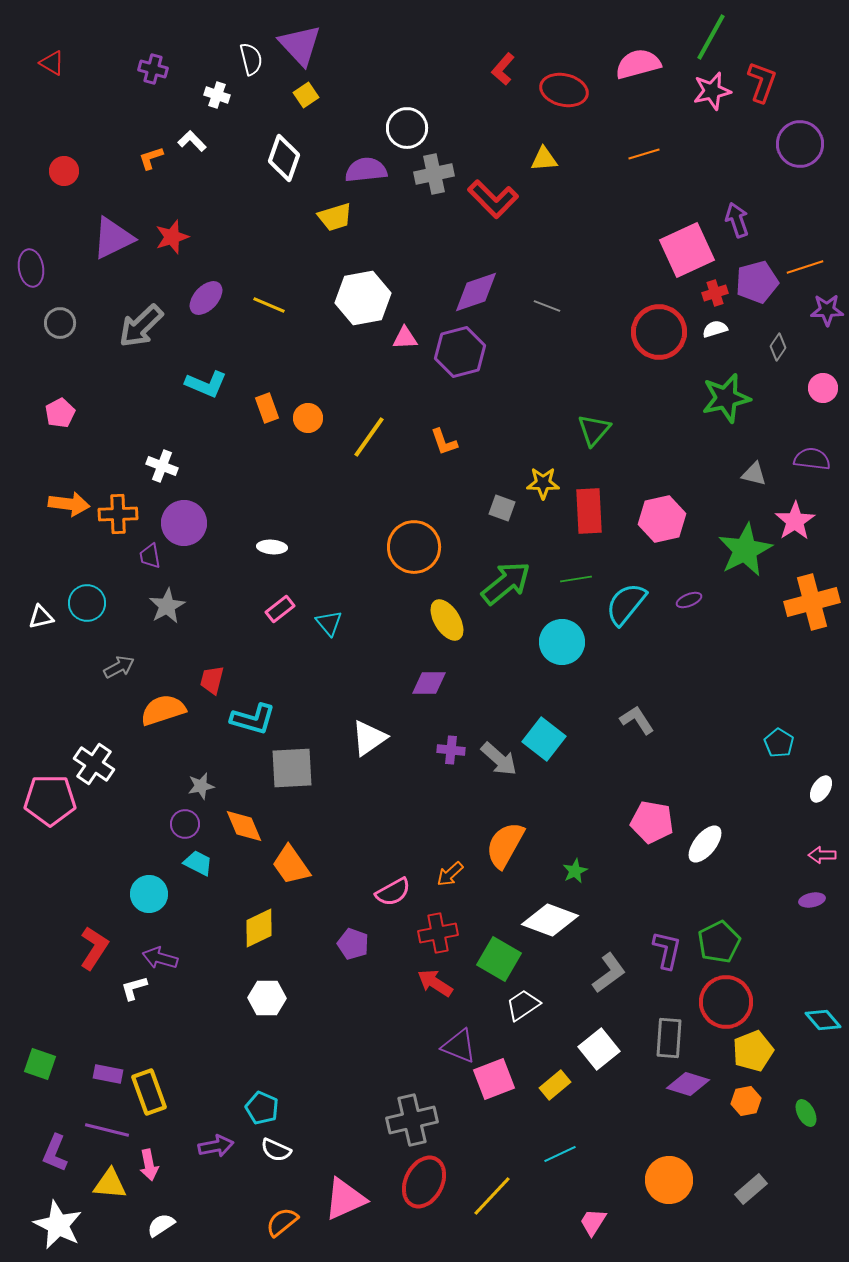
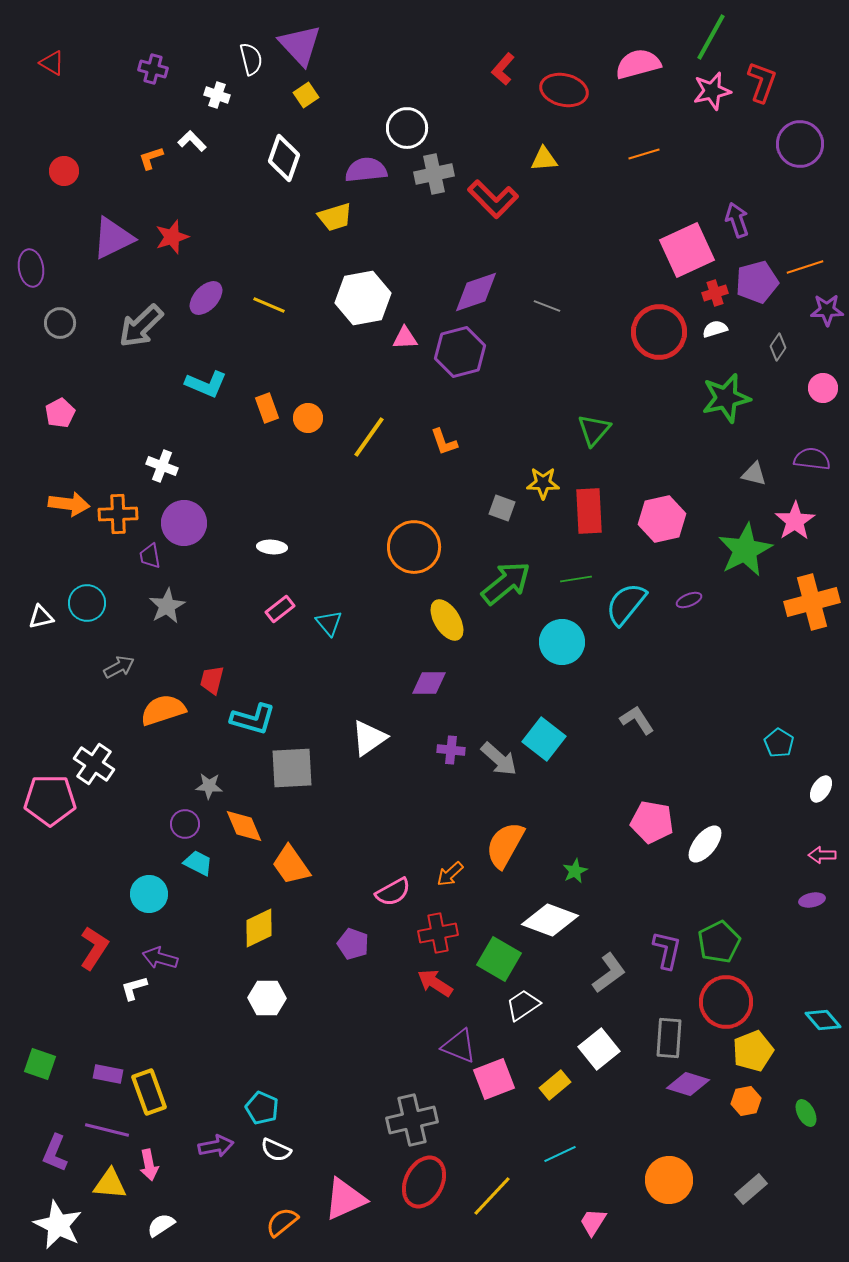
gray star at (201, 786): moved 8 px right; rotated 16 degrees clockwise
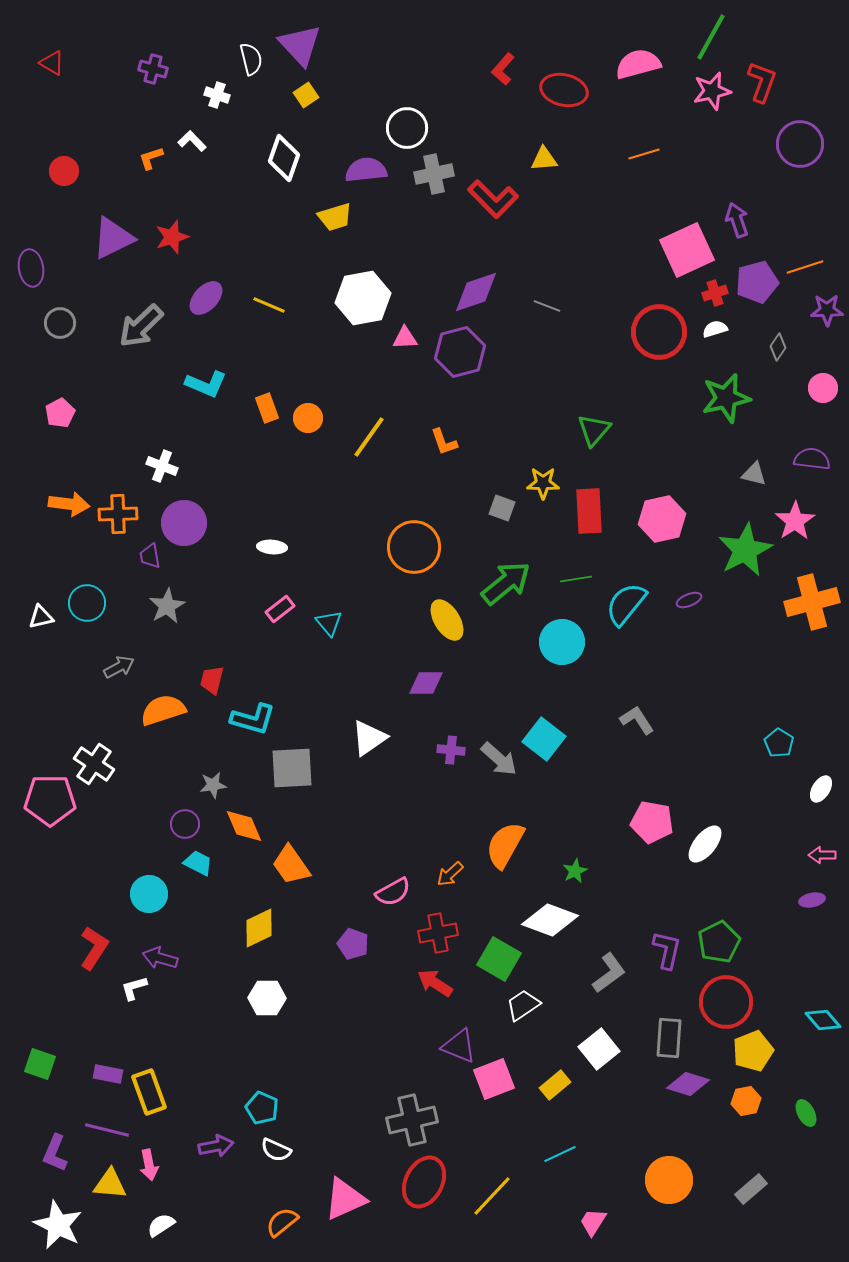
purple diamond at (429, 683): moved 3 px left
gray star at (209, 786): moved 4 px right, 1 px up; rotated 12 degrees counterclockwise
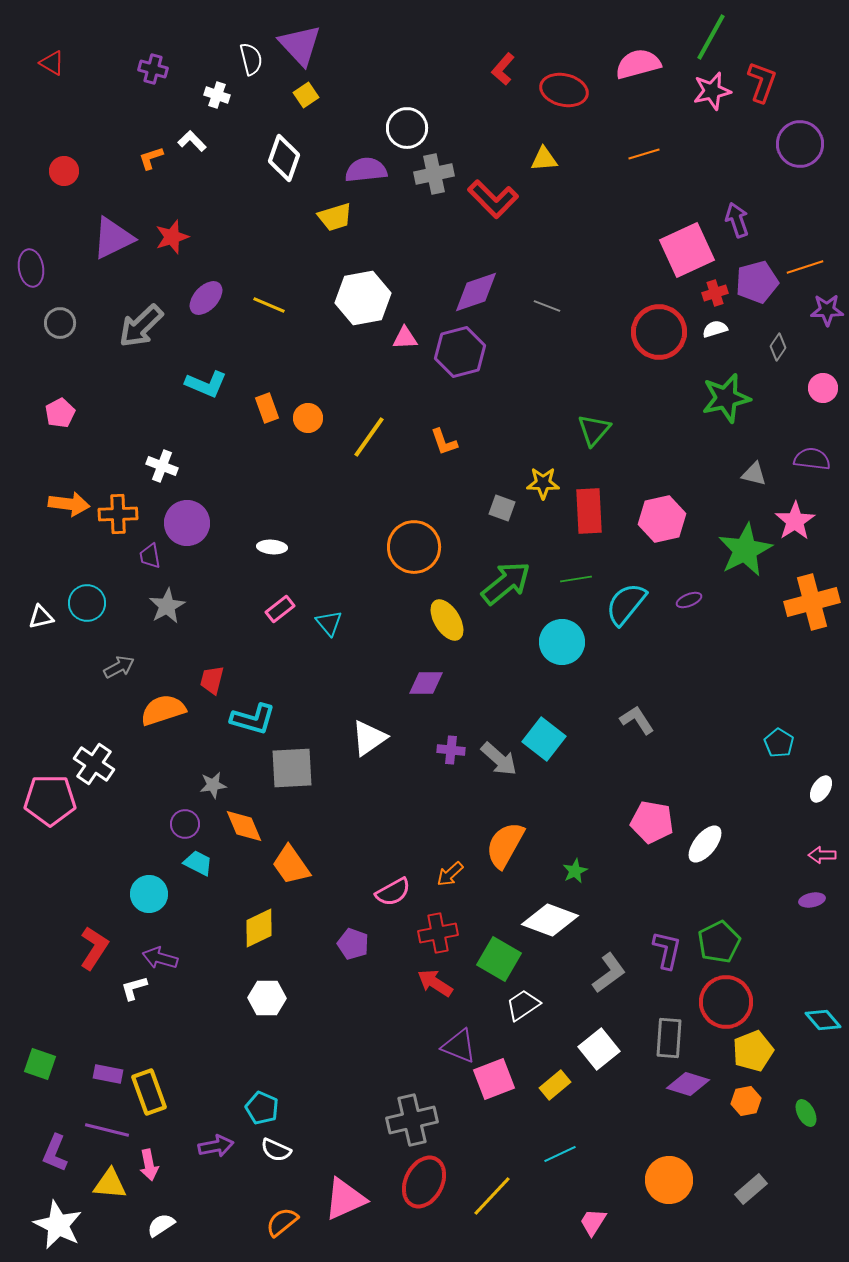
purple circle at (184, 523): moved 3 px right
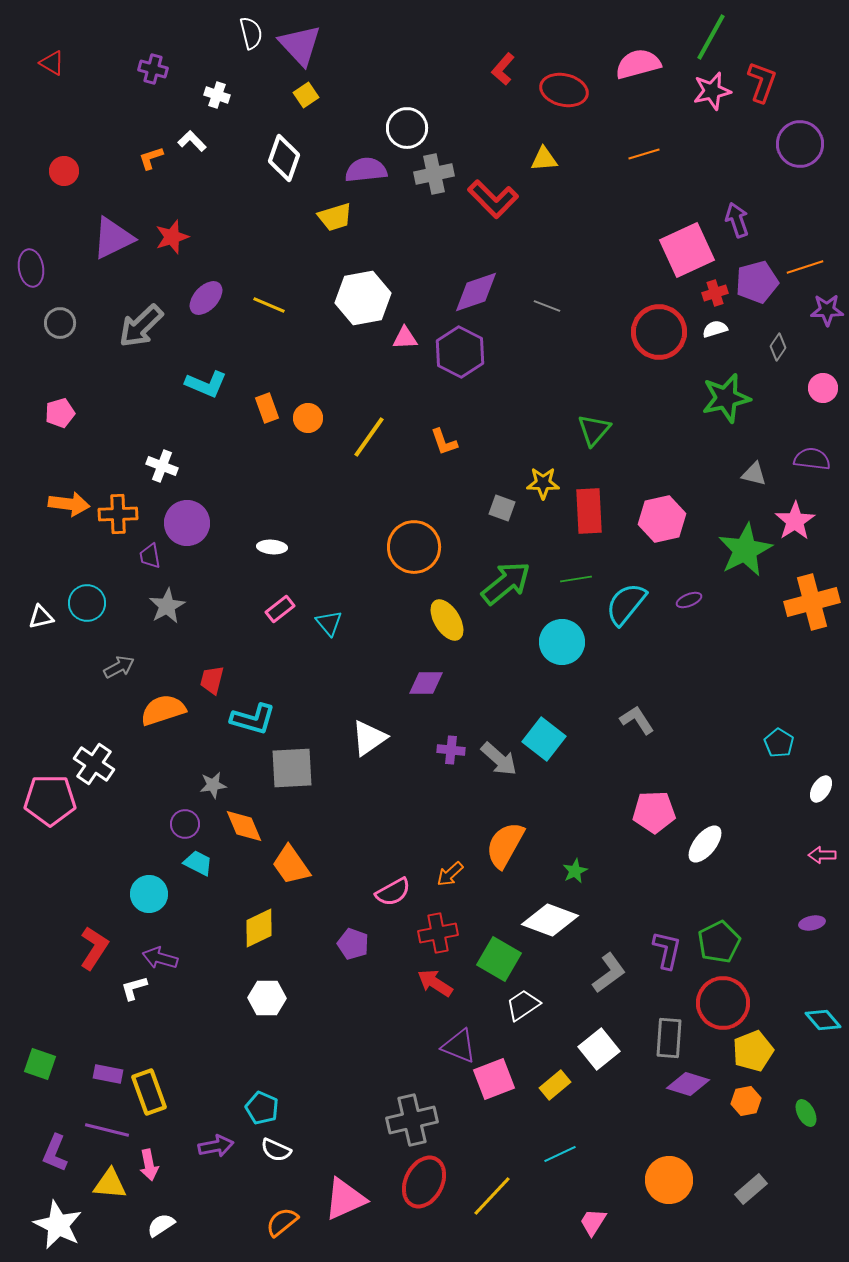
white semicircle at (251, 59): moved 26 px up
purple hexagon at (460, 352): rotated 18 degrees counterclockwise
pink pentagon at (60, 413): rotated 12 degrees clockwise
pink pentagon at (652, 822): moved 2 px right, 10 px up; rotated 12 degrees counterclockwise
purple ellipse at (812, 900): moved 23 px down
red circle at (726, 1002): moved 3 px left, 1 px down
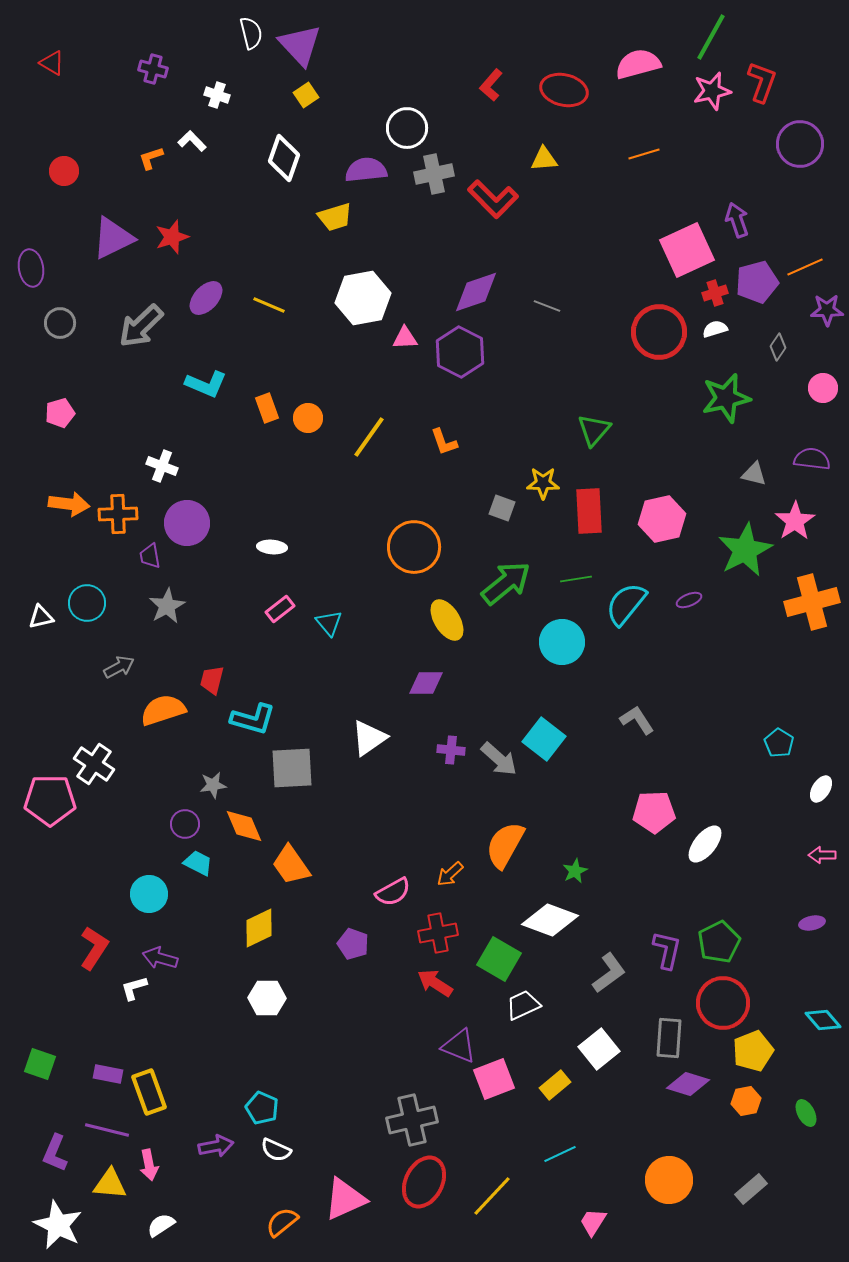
red L-shape at (503, 69): moved 12 px left, 16 px down
orange line at (805, 267): rotated 6 degrees counterclockwise
white trapezoid at (523, 1005): rotated 9 degrees clockwise
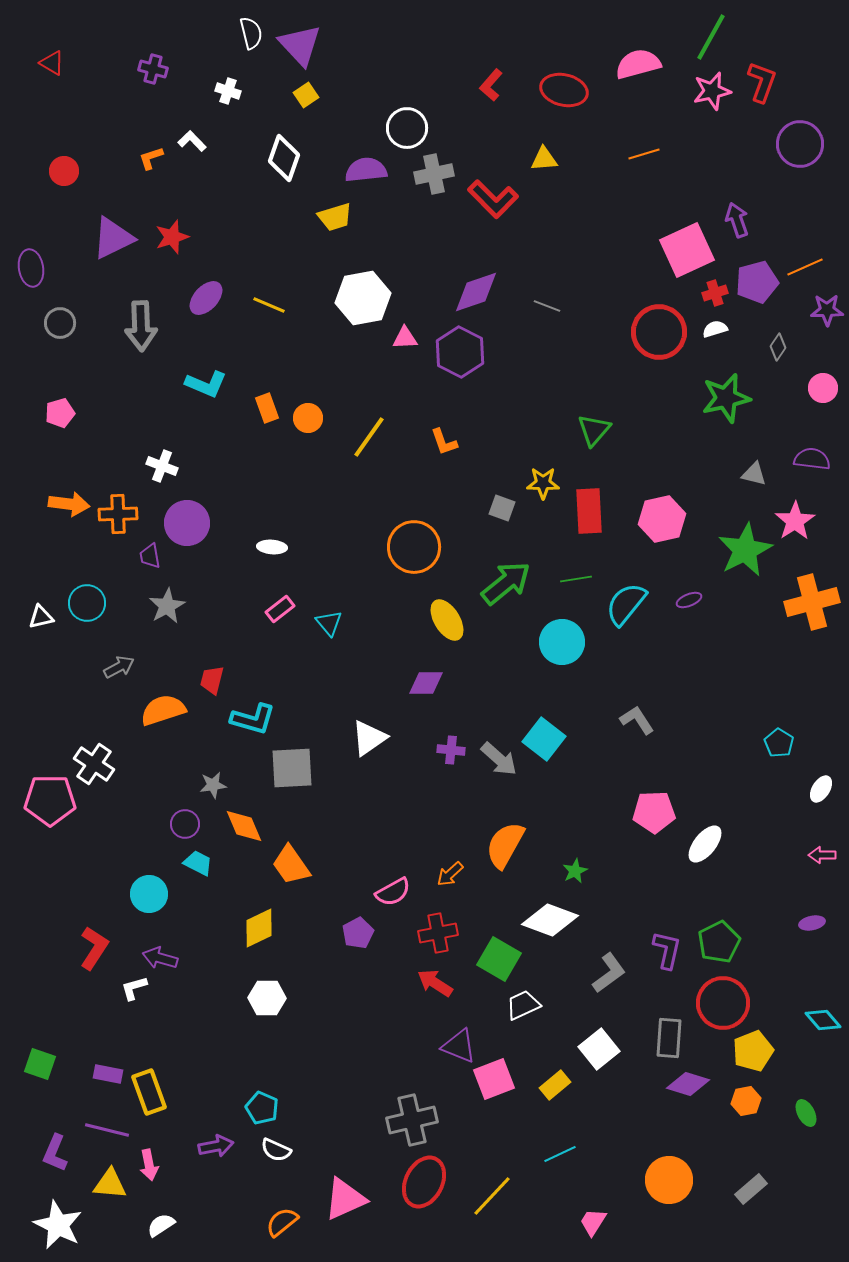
white cross at (217, 95): moved 11 px right, 4 px up
gray arrow at (141, 326): rotated 48 degrees counterclockwise
purple pentagon at (353, 944): moved 5 px right, 11 px up; rotated 24 degrees clockwise
